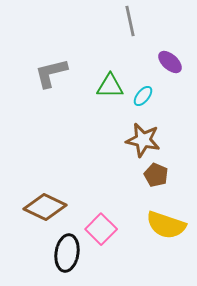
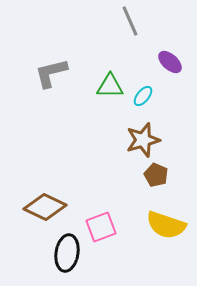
gray line: rotated 12 degrees counterclockwise
brown star: rotated 28 degrees counterclockwise
pink square: moved 2 px up; rotated 24 degrees clockwise
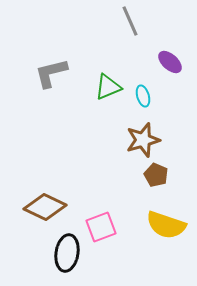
green triangle: moved 2 px left, 1 px down; rotated 24 degrees counterclockwise
cyan ellipse: rotated 55 degrees counterclockwise
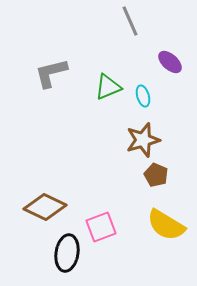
yellow semicircle: rotated 12 degrees clockwise
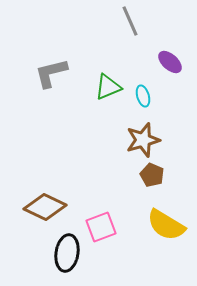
brown pentagon: moved 4 px left
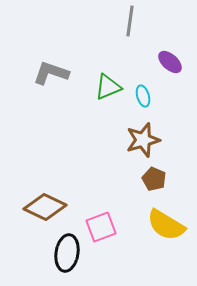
gray line: rotated 32 degrees clockwise
gray L-shape: rotated 33 degrees clockwise
brown pentagon: moved 2 px right, 4 px down
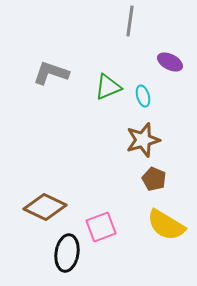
purple ellipse: rotated 15 degrees counterclockwise
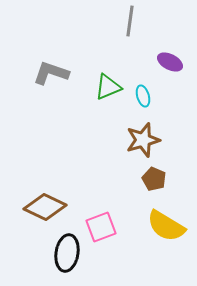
yellow semicircle: moved 1 px down
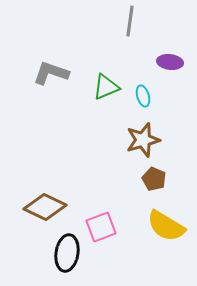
purple ellipse: rotated 20 degrees counterclockwise
green triangle: moved 2 px left
